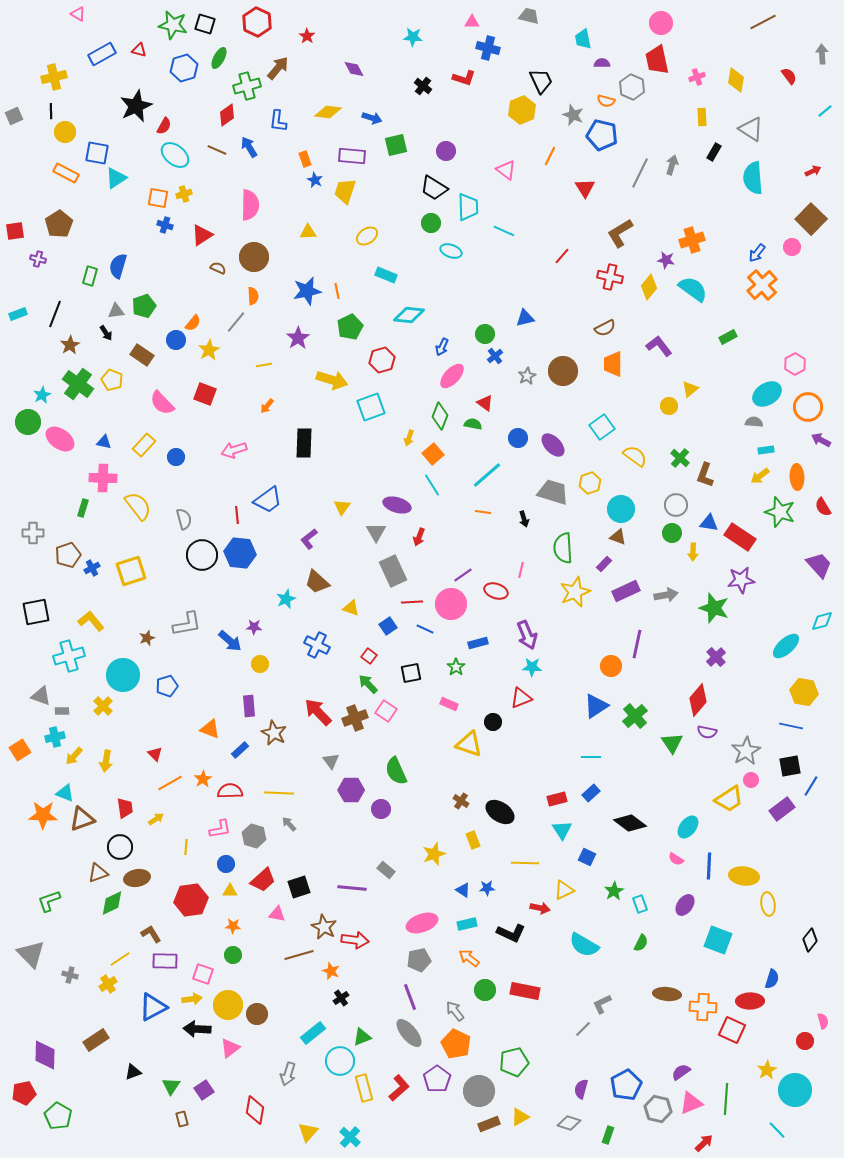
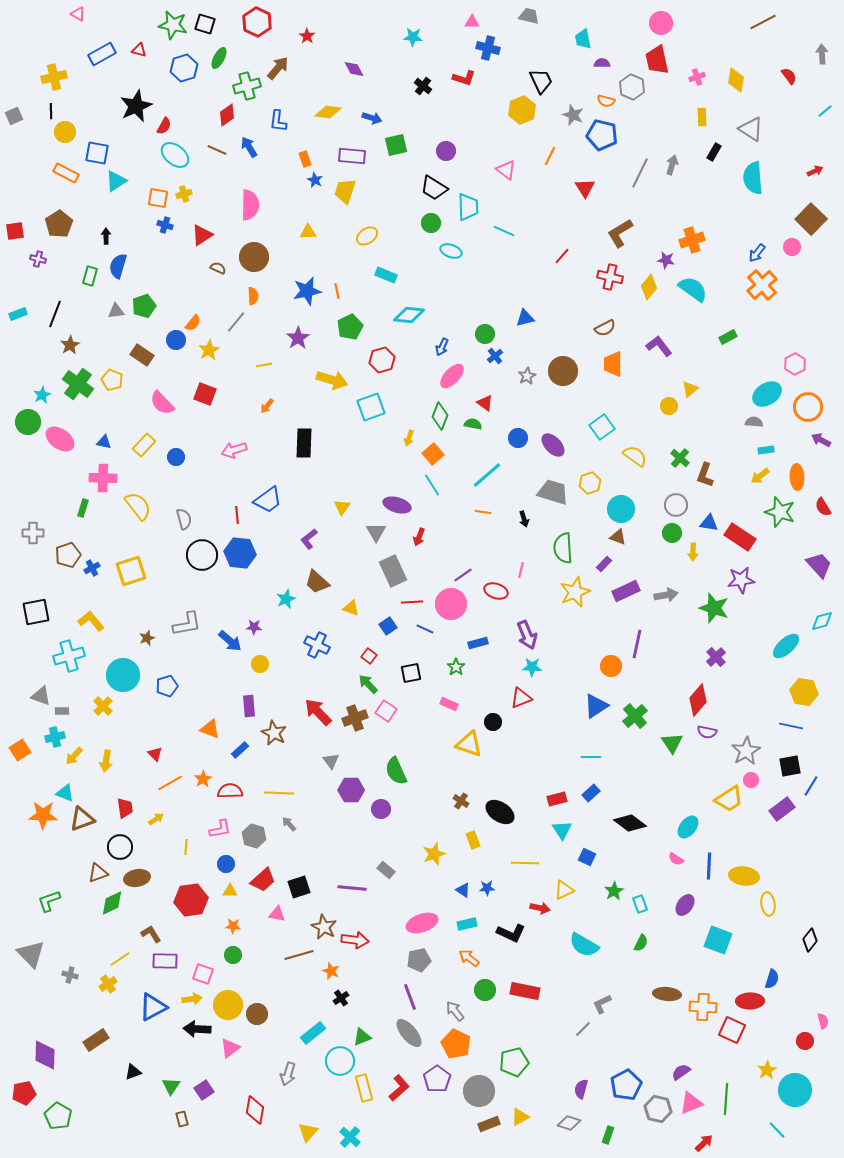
red arrow at (813, 171): moved 2 px right
cyan triangle at (116, 178): moved 3 px down
black arrow at (106, 333): moved 97 px up; rotated 147 degrees counterclockwise
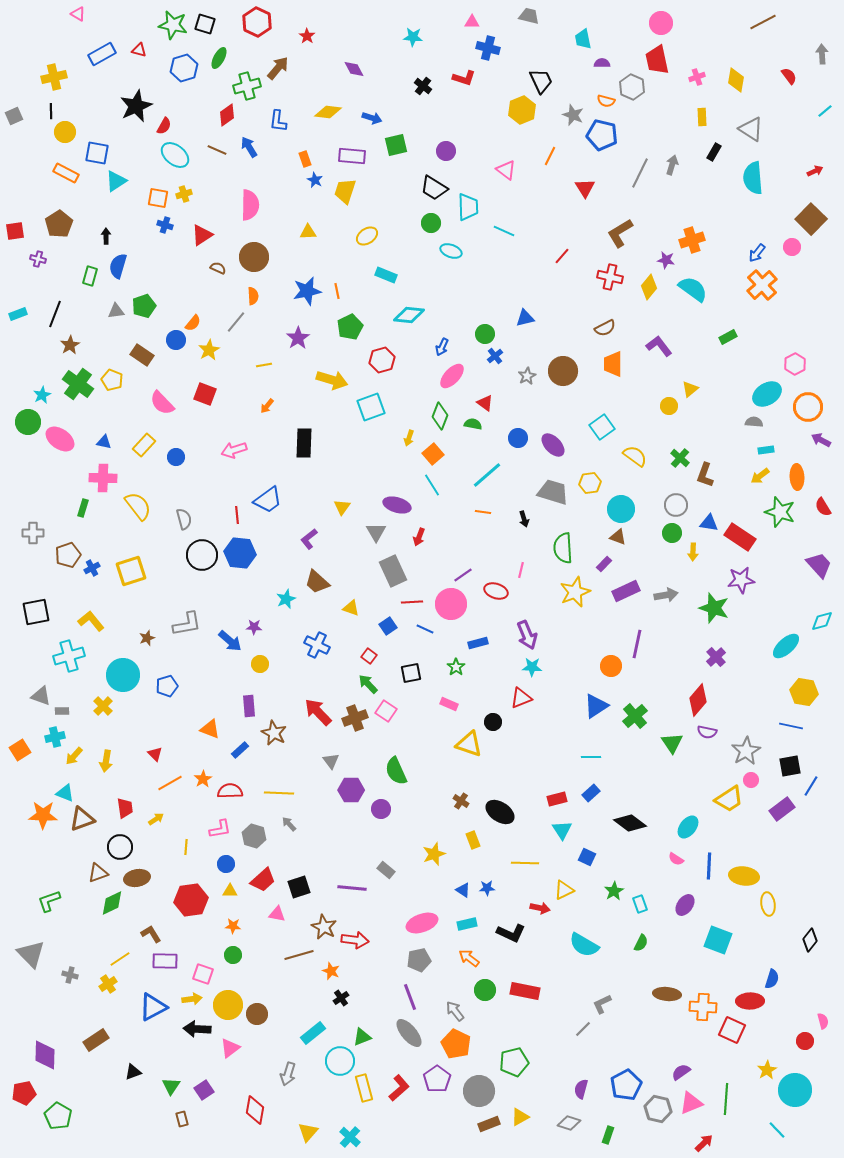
yellow hexagon at (590, 483): rotated 10 degrees clockwise
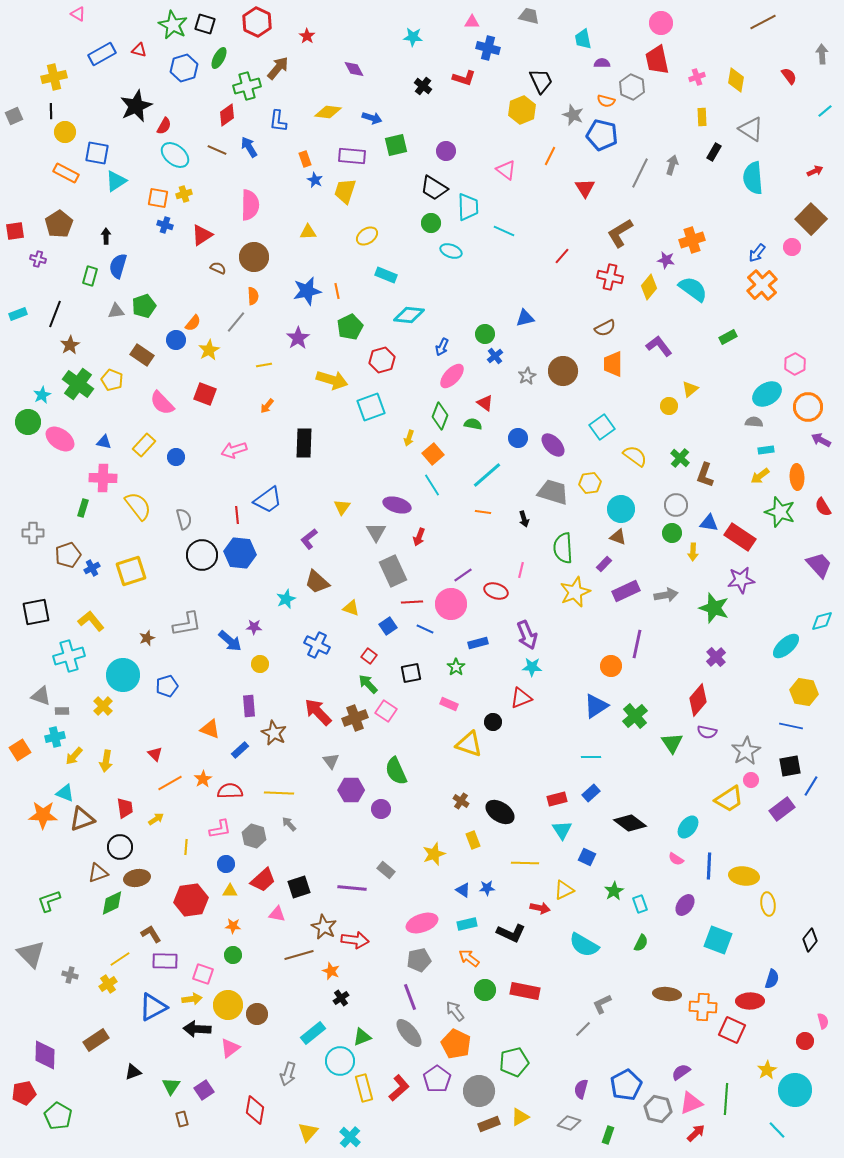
green star at (173, 25): rotated 16 degrees clockwise
red arrow at (704, 1143): moved 8 px left, 10 px up
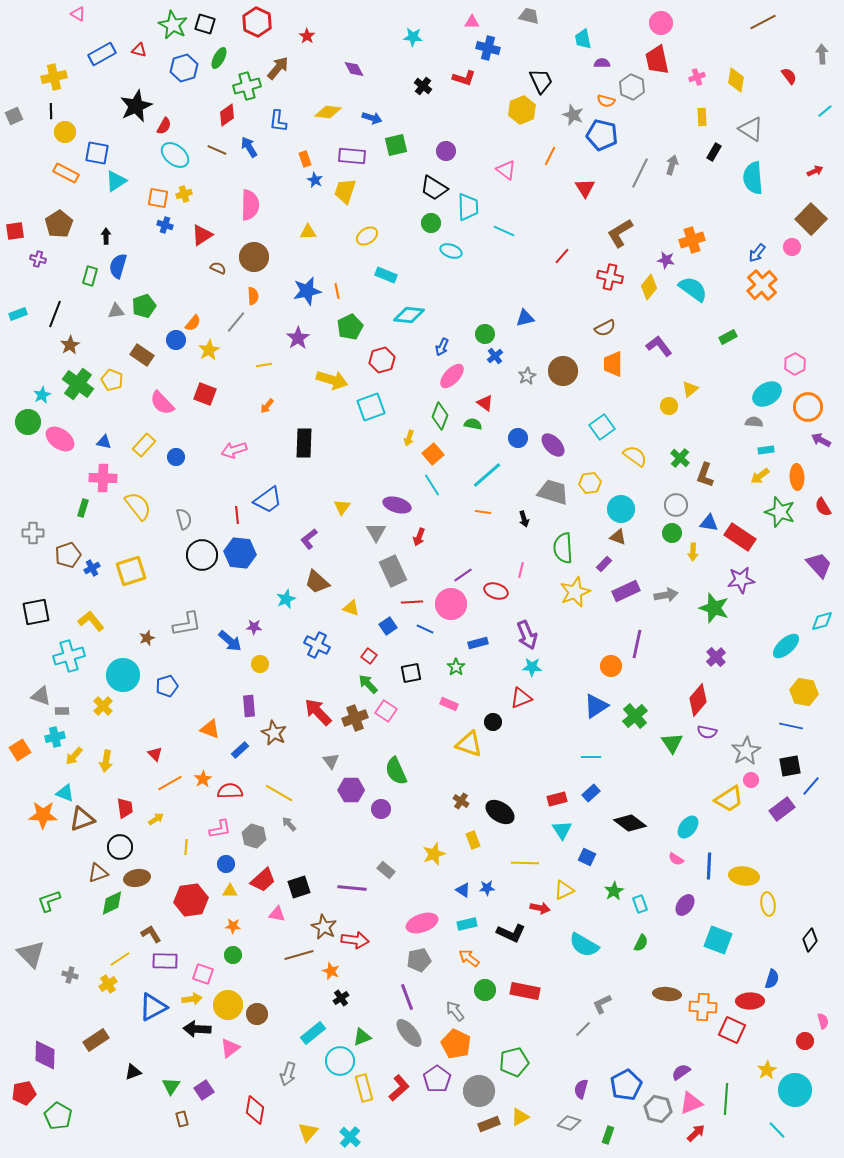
blue line at (811, 786): rotated 10 degrees clockwise
yellow line at (279, 793): rotated 28 degrees clockwise
purple line at (410, 997): moved 3 px left
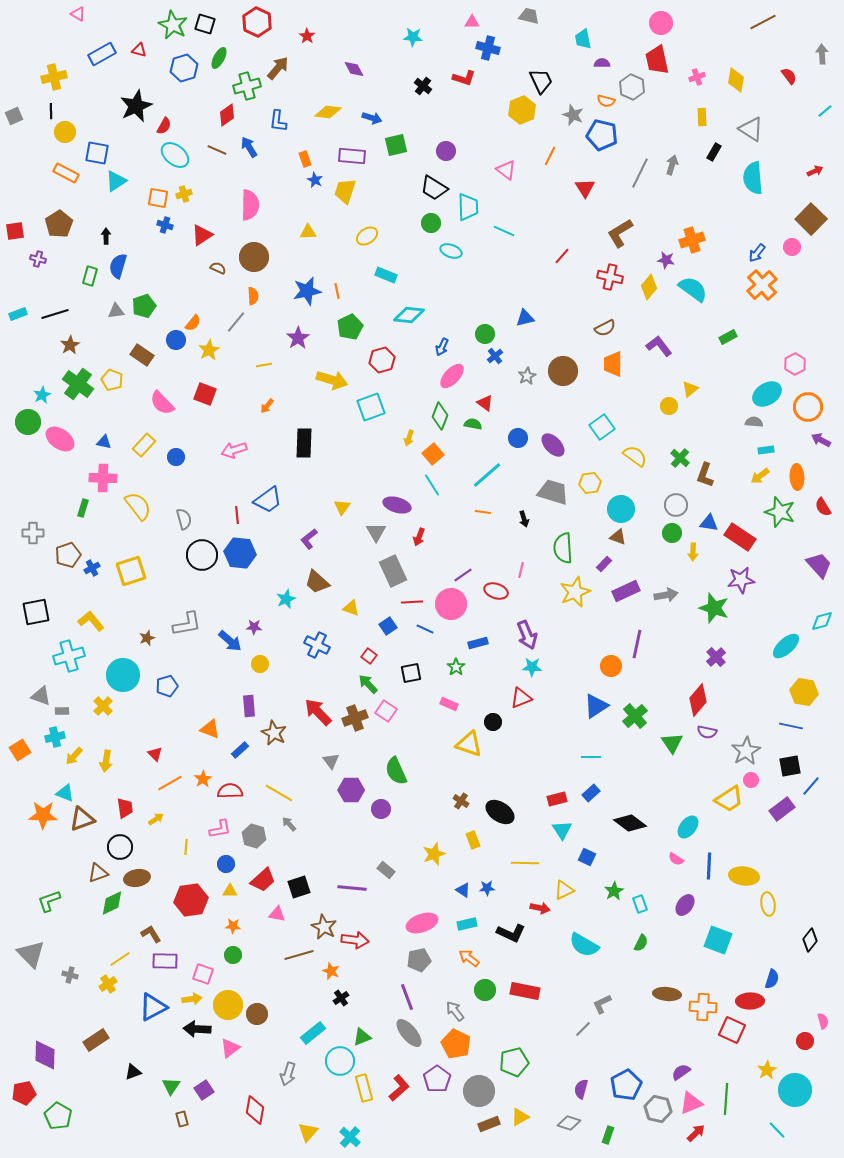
black line at (55, 314): rotated 52 degrees clockwise
